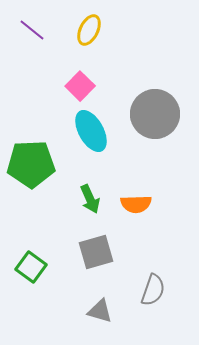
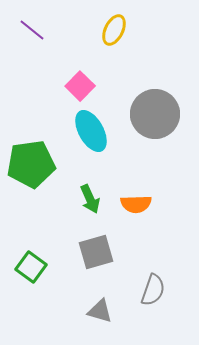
yellow ellipse: moved 25 px right
green pentagon: rotated 6 degrees counterclockwise
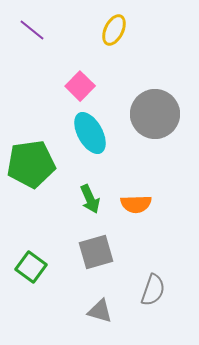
cyan ellipse: moved 1 px left, 2 px down
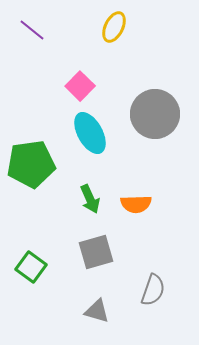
yellow ellipse: moved 3 px up
gray triangle: moved 3 px left
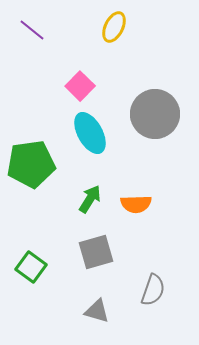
green arrow: rotated 124 degrees counterclockwise
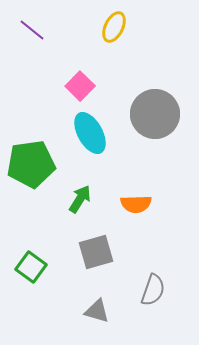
green arrow: moved 10 px left
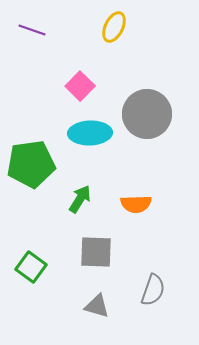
purple line: rotated 20 degrees counterclockwise
gray circle: moved 8 px left
cyan ellipse: rotated 63 degrees counterclockwise
gray square: rotated 18 degrees clockwise
gray triangle: moved 5 px up
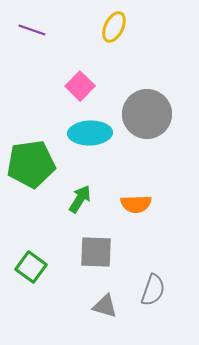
gray triangle: moved 8 px right
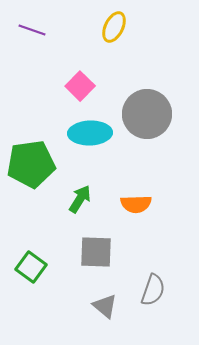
gray triangle: rotated 24 degrees clockwise
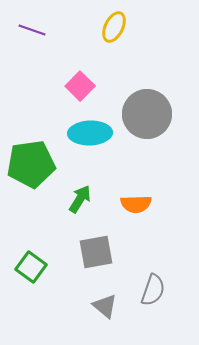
gray square: rotated 12 degrees counterclockwise
